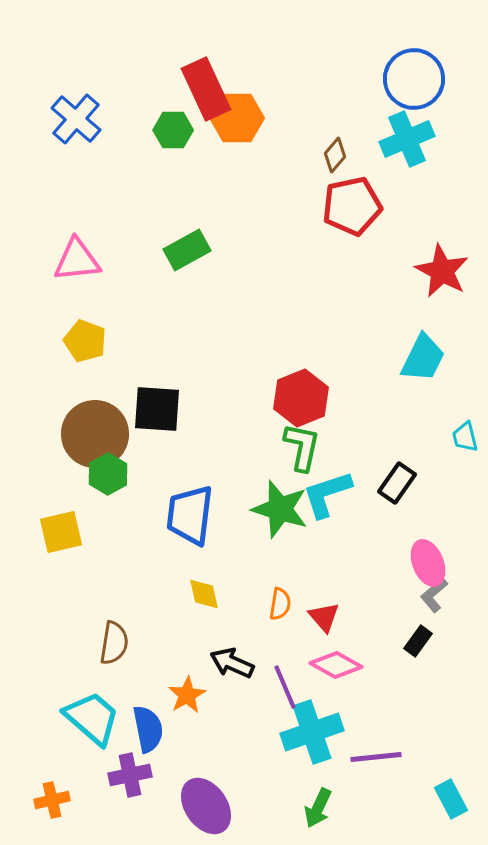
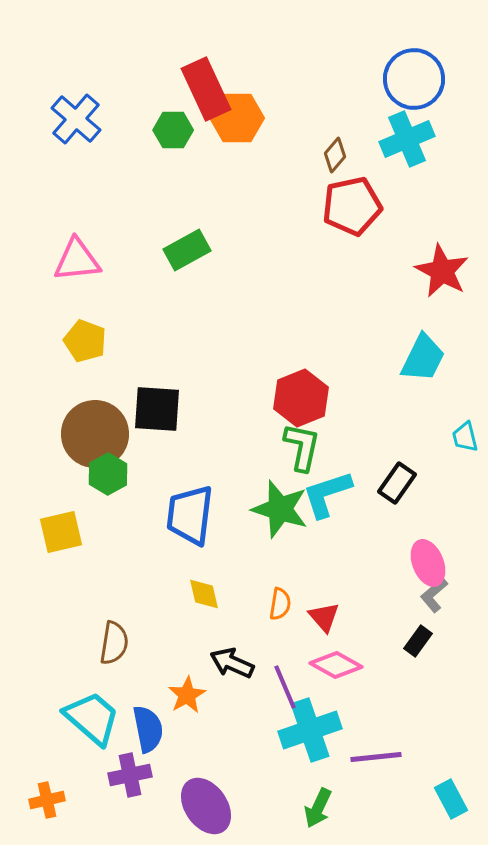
cyan cross at (312, 732): moved 2 px left, 2 px up
orange cross at (52, 800): moved 5 px left
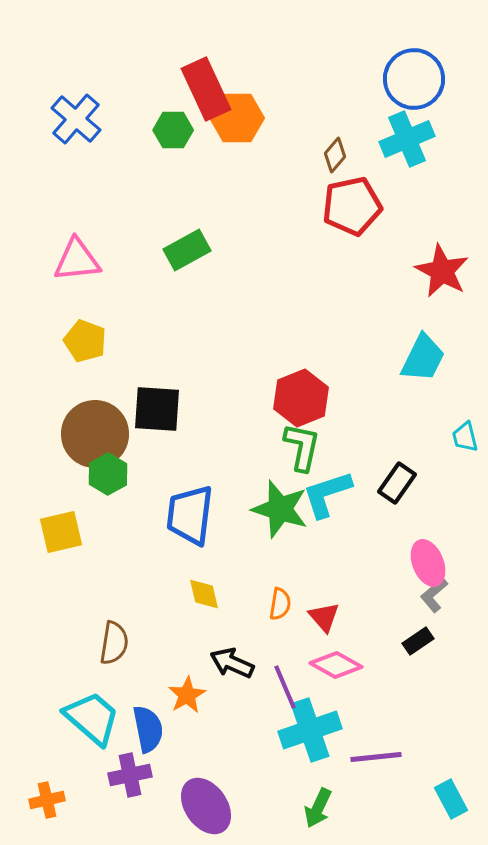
black rectangle at (418, 641): rotated 20 degrees clockwise
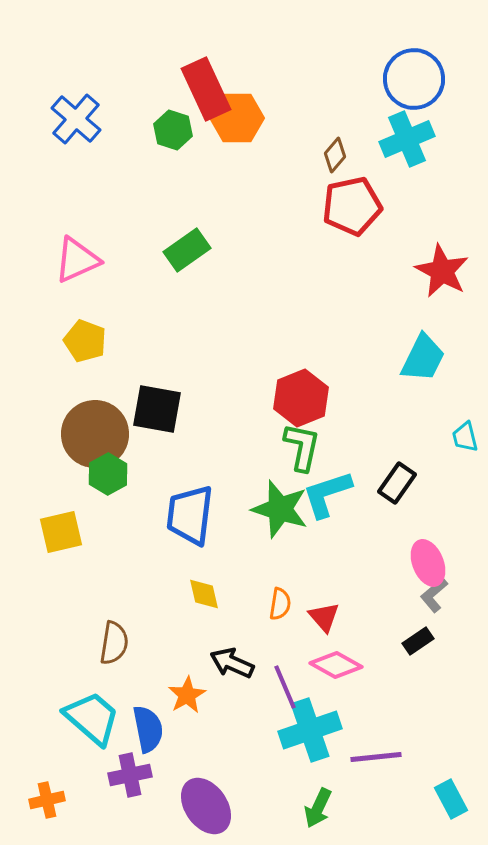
green hexagon at (173, 130): rotated 18 degrees clockwise
green rectangle at (187, 250): rotated 6 degrees counterclockwise
pink triangle at (77, 260): rotated 18 degrees counterclockwise
black square at (157, 409): rotated 6 degrees clockwise
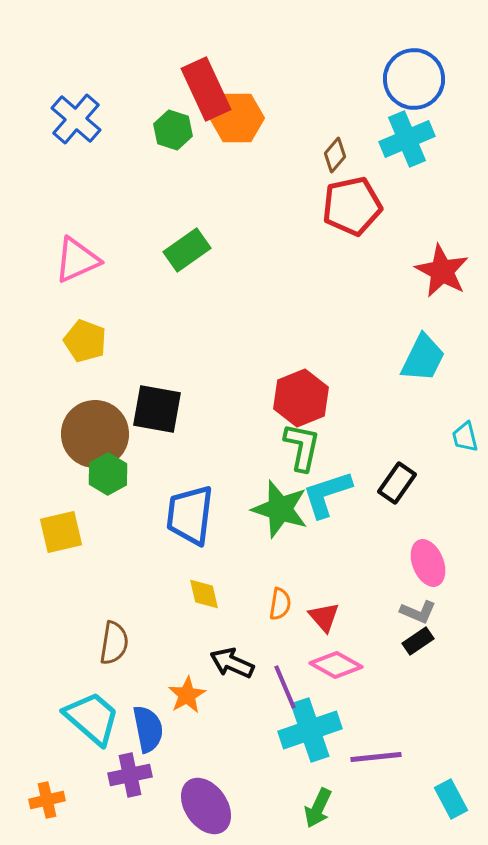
gray L-shape at (434, 595): moved 16 px left, 17 px down; rotated 117 degrees counterclockwise
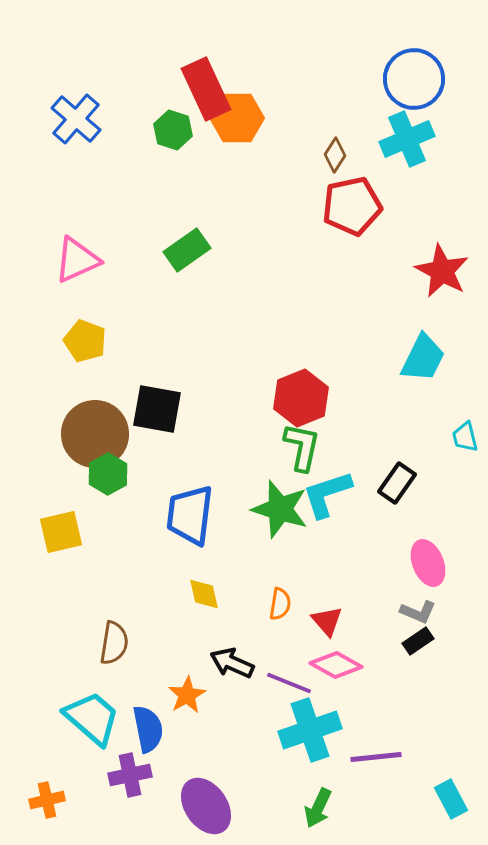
brown diamond at (335, 155): rotated 8 degrees counterclockwise
red triangle at (324, 617): moved 3 px right, 4 px down
purple line at (285, 687): moved 4 px right, 4 px up; rotated 45 degrees counterclockwise
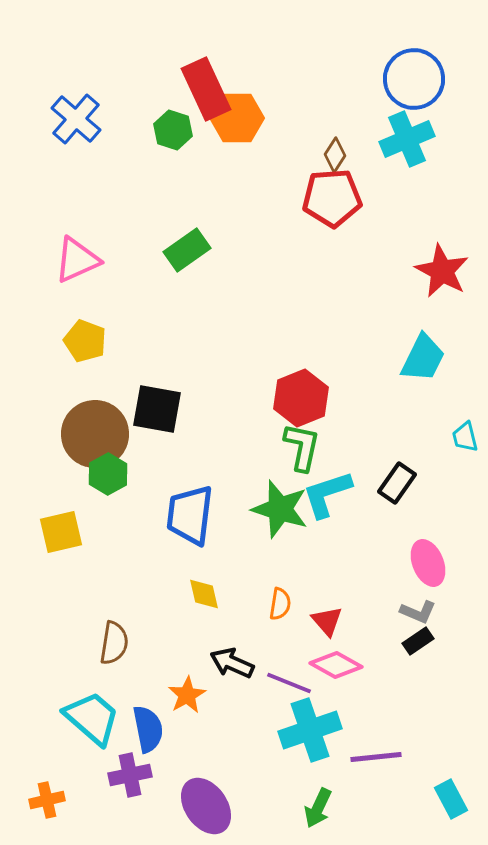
red pentagon at (352, 206): moved 20 px left, 8 px up; rotated 8 degrees clockwise
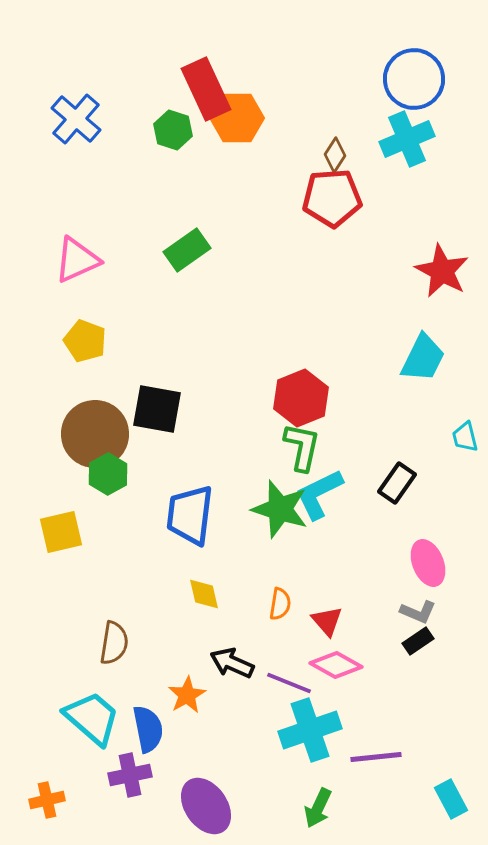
cyan L-shape at (327, 494): moved 8 px left; rotated 8 degrees counterclockwise
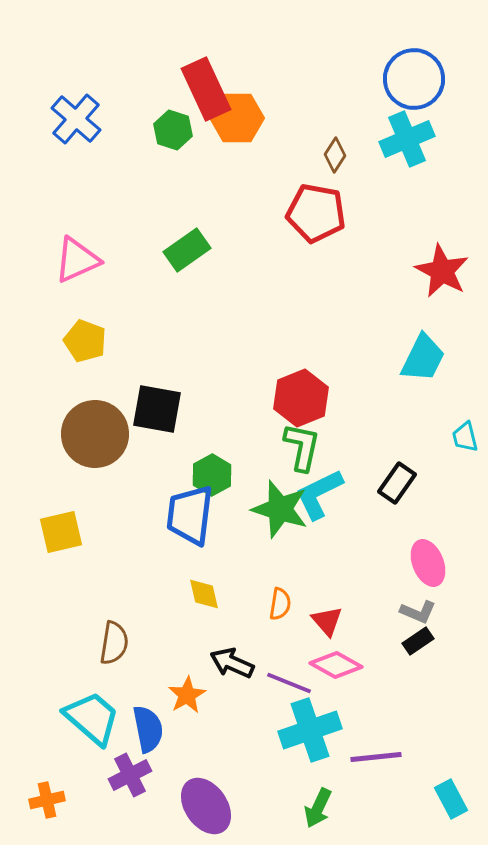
red pentagon at (332, 198): moved 16 px left, 15 px down; rotated 14 degrees clockwise
green hexagon at (108, 474): moved 104 px right, 1 px down
purple cross at (130, 775): rotated 15 degrees counterclockwise
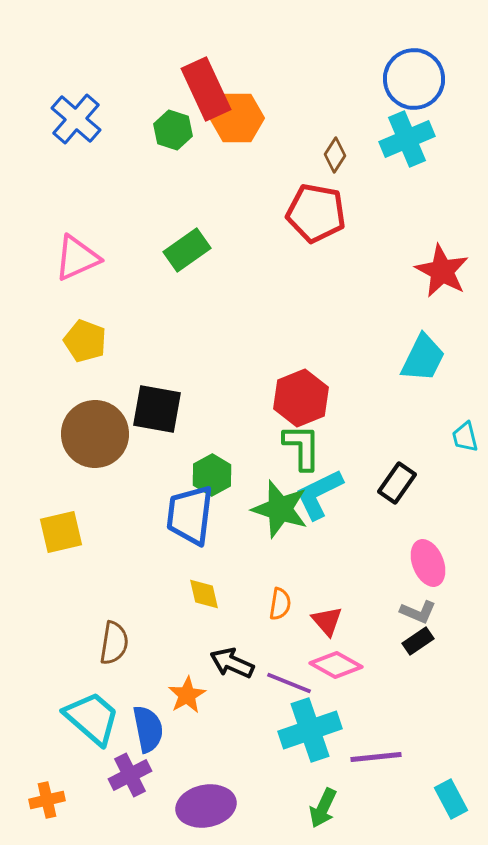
pink triangle at (77, 260): moved 2 px up
green L-shape at (302, 447): rotated 12 degrees counterclockwise
purple ellipse at (206, 806): rotated 66 degrees counterclockwise
green arrow at (318, 808): moved 5 px right
